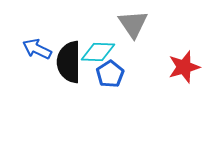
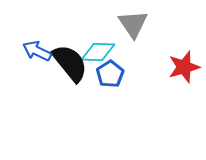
blue arrow: moved 2 px down
black semicircle: moved 1 px right, 1 px down; rotated 141 degrees clockwise
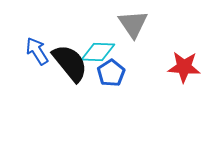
blue arrow: rotated 32 degrees clockwise
red star: rotated 20 degrees clockwise
blue pentagon: moved 1 px right, 1 px up
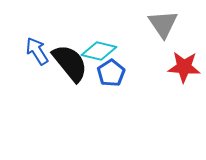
gray triangle: moved 30 px right
cyan diamond: moved 1 px right, 1 px up; rotated 12 degrees clockwise
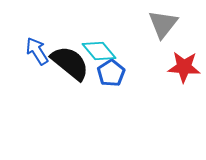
gray triangle: rotated 12 degrees clockwise
cyan diamond: rotated 36 degrees clockwise
black semicircle: rotated 12 degrees counterclockwise
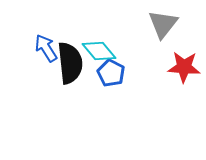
blue arrow: moved 9 px right, 3 px up
black semicircle: rotated 45 degrees clockwise
blue pentagon: rotated 12 degrees counterclockwise
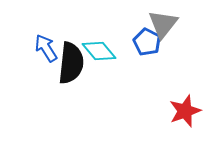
black semicircle: moved 1 px right; rotated 12 degrees clockwise
red star: moved 1 px right, 44 px down; rotated 24 degrees counterclockwise
blue pentagon: moved 36 px right, 31 px up
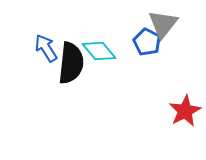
red star: rotated 8 degrees counterclockwise
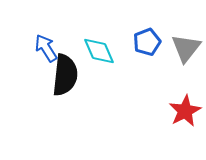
gray triangle: moved 23 px right, 24 px down
blue pentagon: rotated 24 degrees clockwise
cyan diamond: rotated 16 degrees clockwise
black semicircle: moved 6 px left, 12 px down
